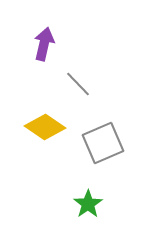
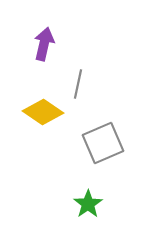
gray line: rotated 56 degrees clockwise
yellow diamond: moved 2 px left, 15 px up
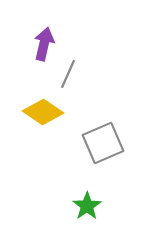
gray line: moved 10 px left, 10 px up; rotated 12 degrees clockwise
green star: moved 1 px left, 2 px down
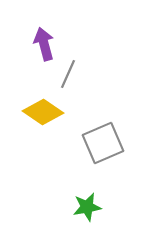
purple arrow: rotated 28 degrees counterclockwise
green star: moved 1 px down; rotated 24 degrees clockwise
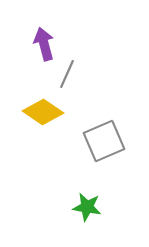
gray line: moved 1 px left
gray square: moved 1 px right, 2 px up
green star: rotated 20 degrees clockwise
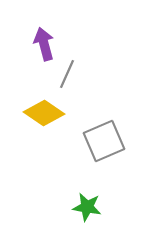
yellow diamond: moved 1 px right, 1 px down
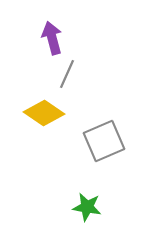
purple arrow: moved 8 px right, 6 px up
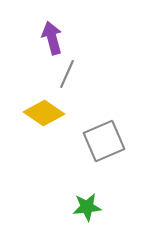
green star: rotated 16 degrees counterclockwise
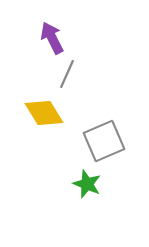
purple arrow: rotated 12 degrees counterclockwise
yellow diamond: rotated 24 degrees clockwise
green star: moved 23 px up; rotated 28 degrees clockwise
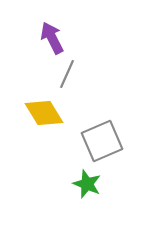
gray square: moved 2 px left
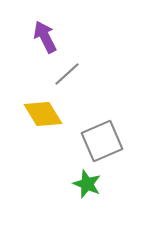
purple arrow: moved 7 px left, 1 px up
gray line: rotated 24 degrees clockwise
yellow diamond: moved 1 px left, 1 px down
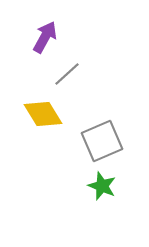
purple arrow: rotated 56 degrees clockwise
green star: moved 15 px right, 2 px down
